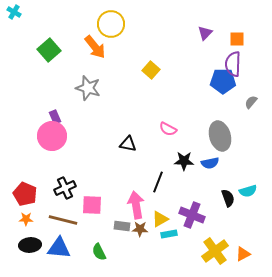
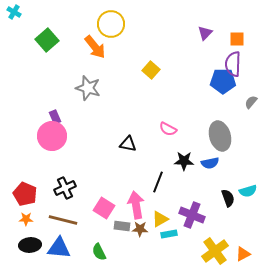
green square: moved 2 px left, 10 px up
pink square: moved 12 px right, 3 px down; rotated 30 degrees clockwise
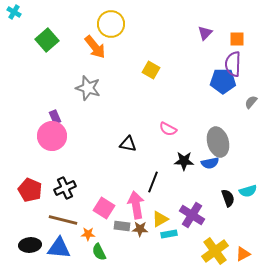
yellow square: rotated 12 degrees counterclockwise
gray ellipse: moved 2 px left, 6 px down
black line: moved 5 px left
red pentagon: moved 5 px right, 4 px up
purple cross: rotated 10 degrees clockwise
orange star: moved 62 px right, 15 px down
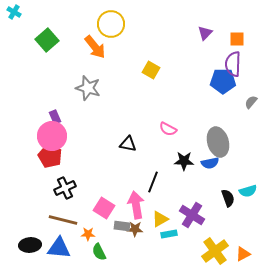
red pentagon: moved 20 px right, 34 px up
brown star: moved 5 px left
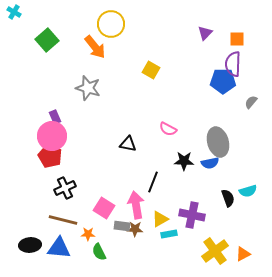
purple cross: rotated 20 degrees counterclockwise
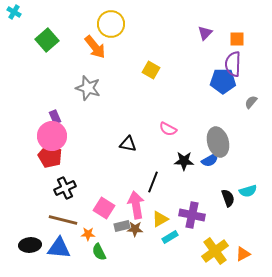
blue semicircle: moved 3 px up; rotated 18 degrees counterclockwise
gray rectangle: rotated 21 degrees counterclockwise
cyan rectangle: moved 1 px right, 3 px down; rotated 21 degrees counterclockwise
